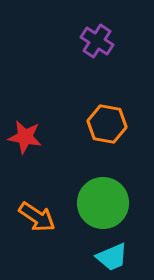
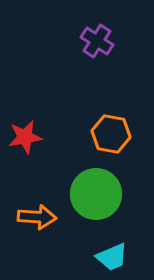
orange hexagon: moved 4 px right, 10 px down
red star: rotated 20 degrees counterclockwise
green circle: moved 7 px left, 9 px up
orange arrow: rotated 30 degrees counterclockwise
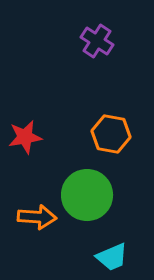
green circle: moved 9 px left, 1 px down
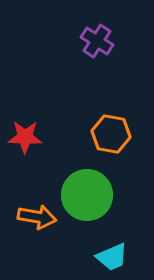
red star: rotated 12 degrees clockwise
orange arrow: rotated 6 degrees clockwise
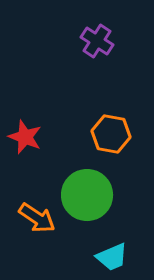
red star: rotated 20 degrees clockwise
orange arrow: moved 1 px down; rotated 24 degrees clockwise
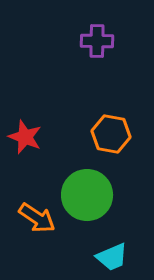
purple cross: rotated 32 degrees counterclockwise
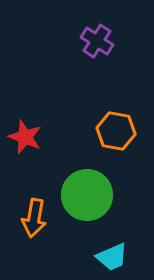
purple cross: rotated 32 degrees clockwise
orange hexagon: moved 5 px right, 3 px up
orange arrow: moved 3 px left; rotated 66 degrees clockwise
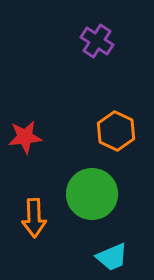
orange hexagon: rotated 15 degrees clockwise
red star: rotated 28 degrees counterclockwise
green circle: moved 5 px right, 1 px up
orange arrow: rotated 12 degrees counterclockwise
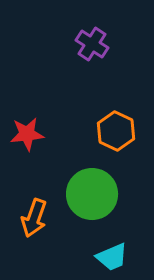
purple cross: moved 5 px left, 3 px down
red star: moved 2 px right, 3 px up
orange arrow: rotated 21 degrees clockwise
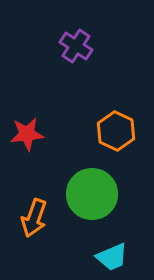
purple cross: moved 16 px left, 2 px down
